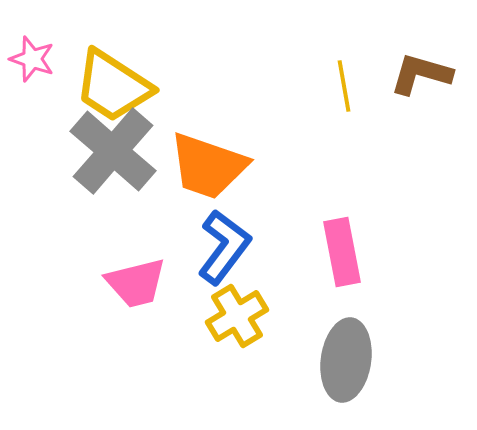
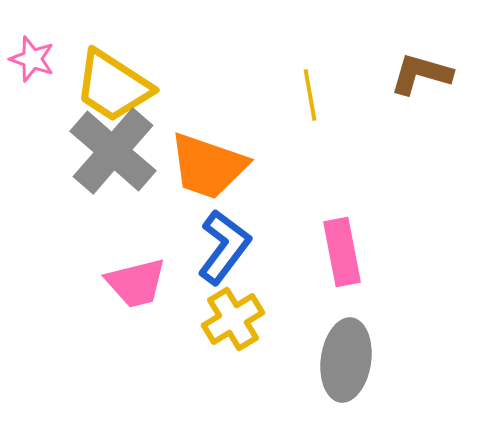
yellow line: moved 34 px left, 9 px down
yellow cross: moved 4 px left, 3 px down
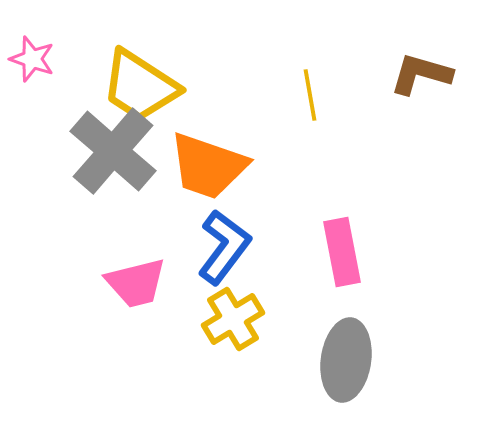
yellow trapezoid: moved 27 px right
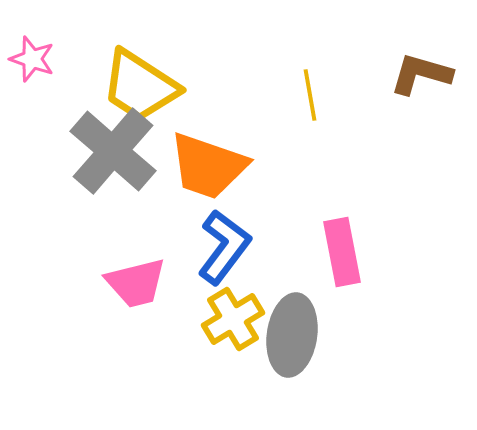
gray ellipse: moved 54 px left, 25 px up
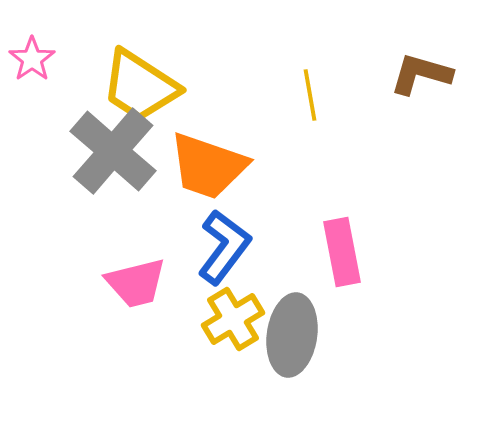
pink star: rotated 18 degrees clockwise
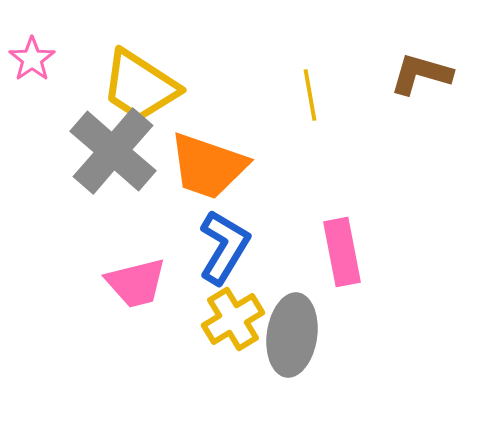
blue L-shape: rotated 6 degrees counterclockwise
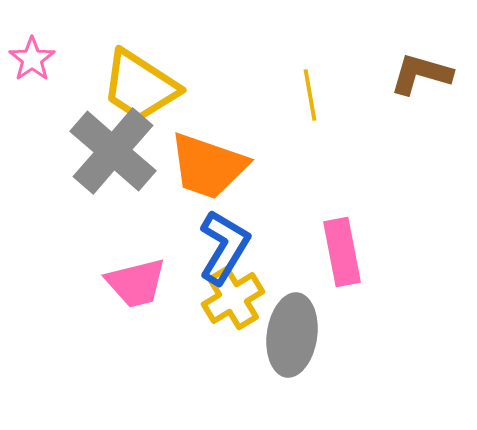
yellow cross: moved 21 px up
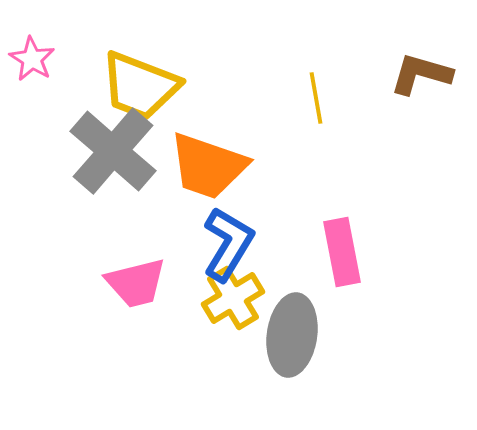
pink star: rotated 6 degrees counterclockwise
yellow trapezoid: rotated 12 degrees counterclockwise
yellow line: moved 6 px right, 3 px down
blue L-shape: moved 4 px right, 3 px up
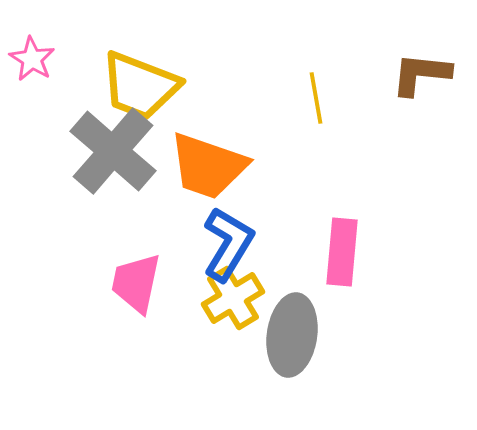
brown L-shape: rotated 10 degrees counterclockwise
pink rectangle: rotated 16 degrees clockwise
pink trapezoid: rotated 116 degrees clockwise
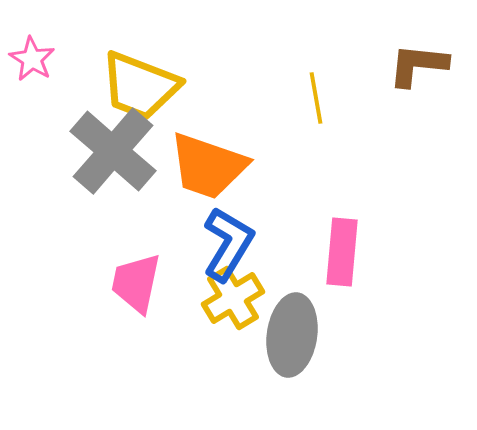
brown L-shape: moved 3 px left, 9 px up
